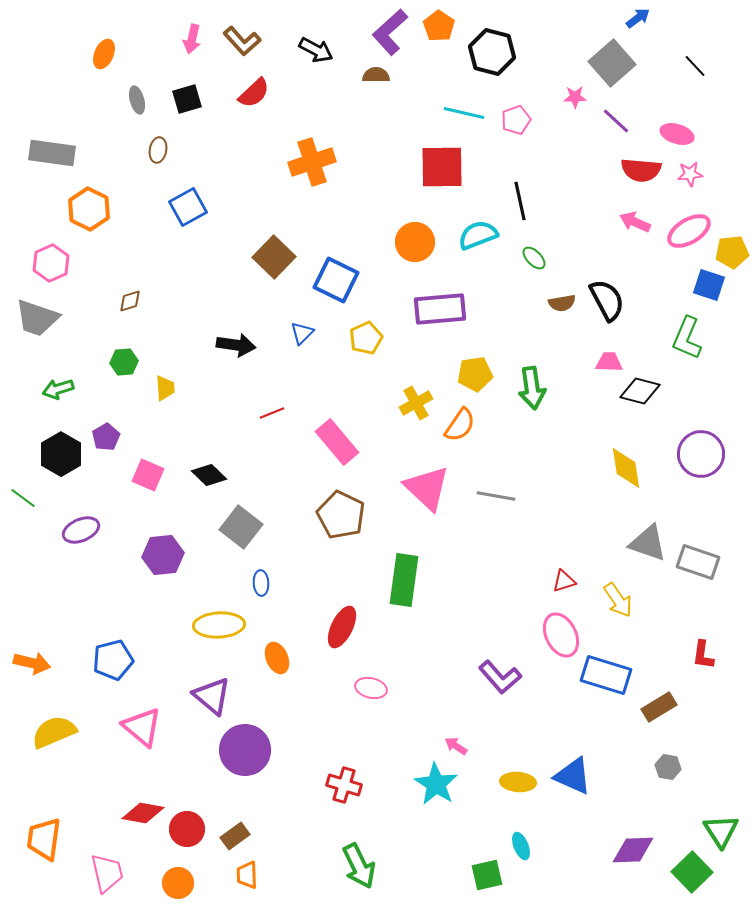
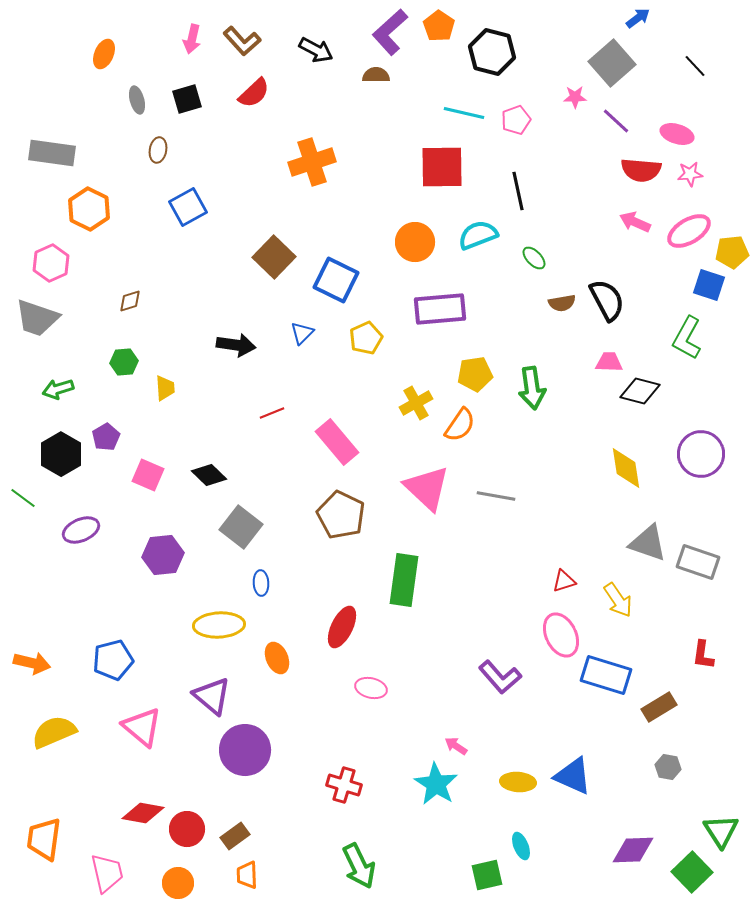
black line at (520, 201): moved 2 px left, 10 px up
green L-shape at (687, 338): rotated 6 degrees clockwise
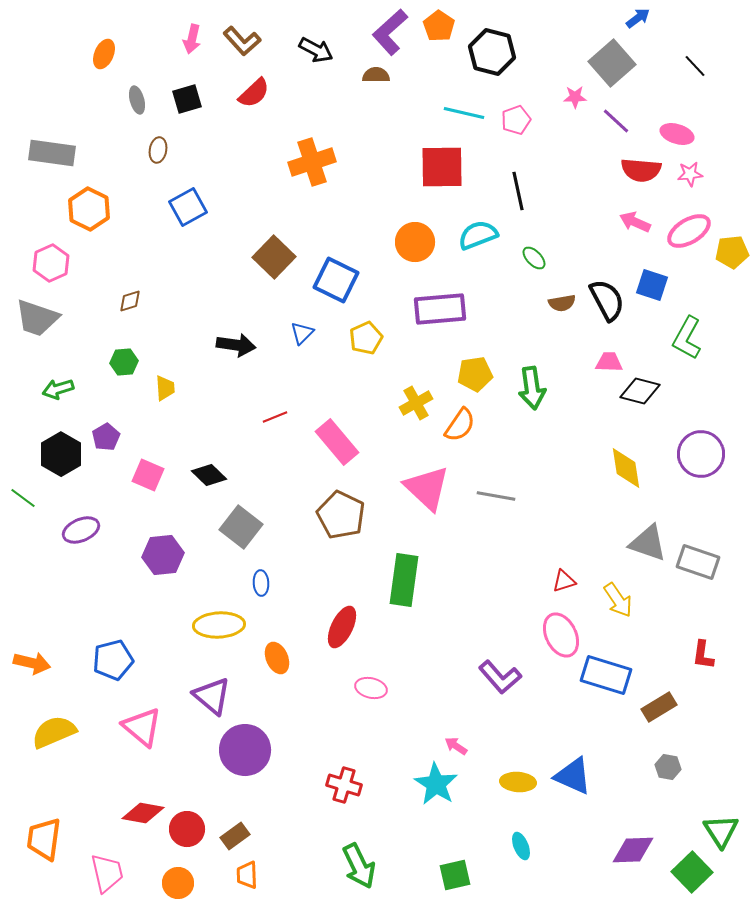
blue square at (709, 285): moved 57 px left
red line at (272, 413): moved 3 px right, 4 px down
green square at (487, 875): moved 32 px left
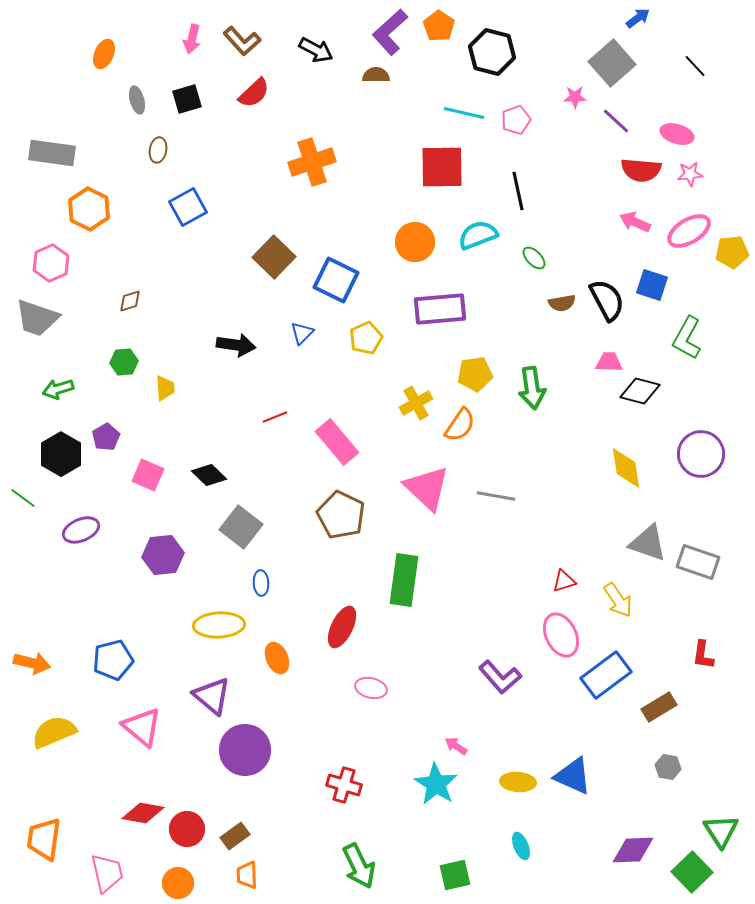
blue rectangle at (606, 675): rotated 54 degrees counterclockwise
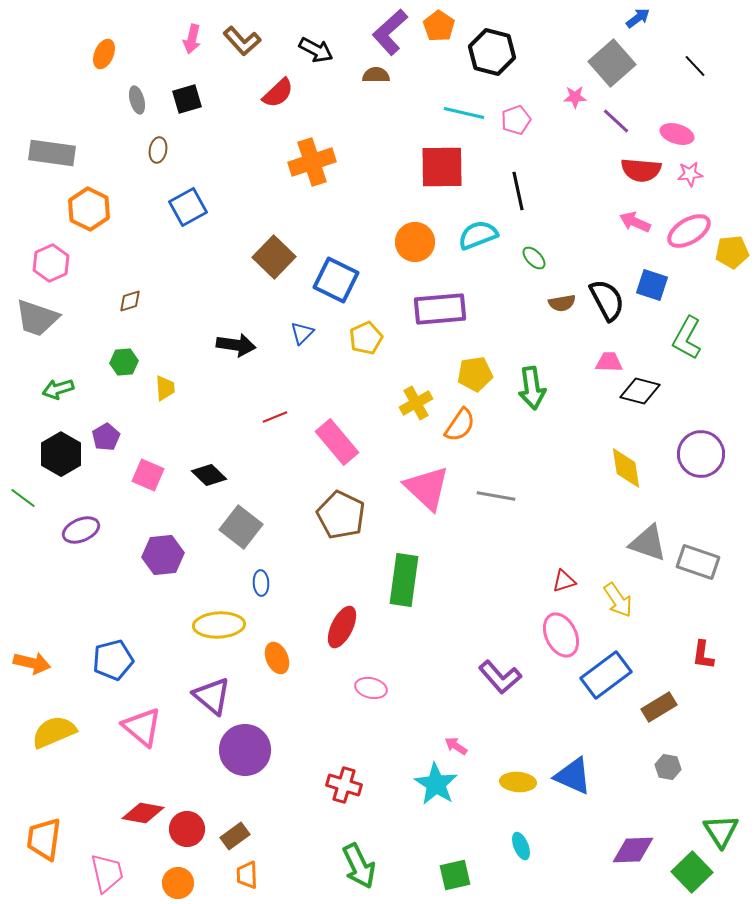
red semicircle at (254, 93): moved 24 px right
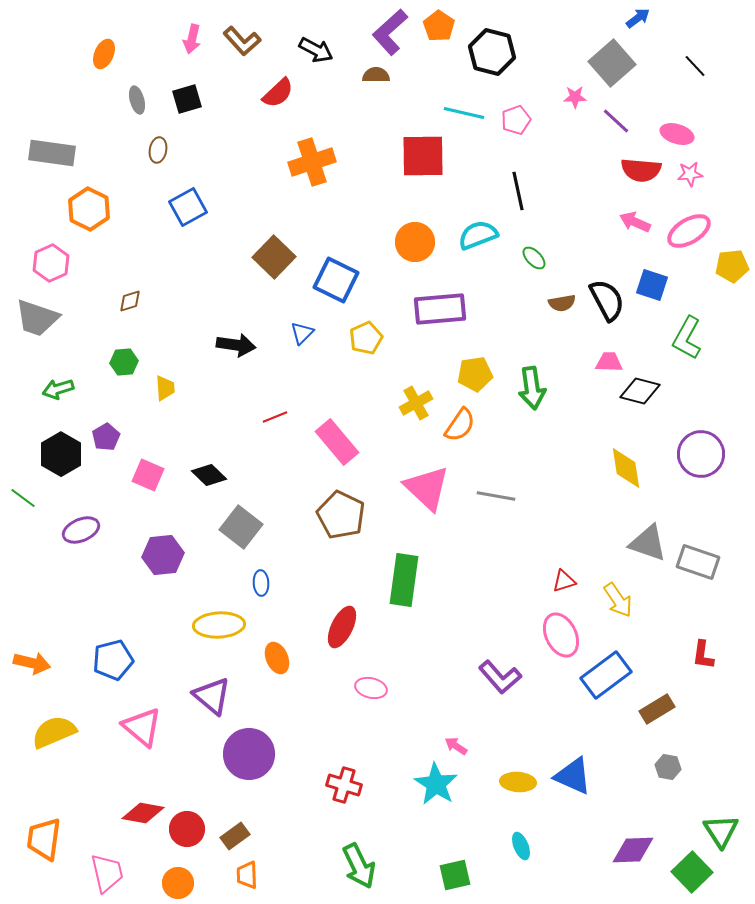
red square at (442, 167): moved 19 px left, 11 px up
yellow pentagon at (732, 252): moved 14 px down
brown rectangle at (659, 707): moved 2 px left, 2 px down
purple circle at (245, 750): moved 4 px right, 4 px down
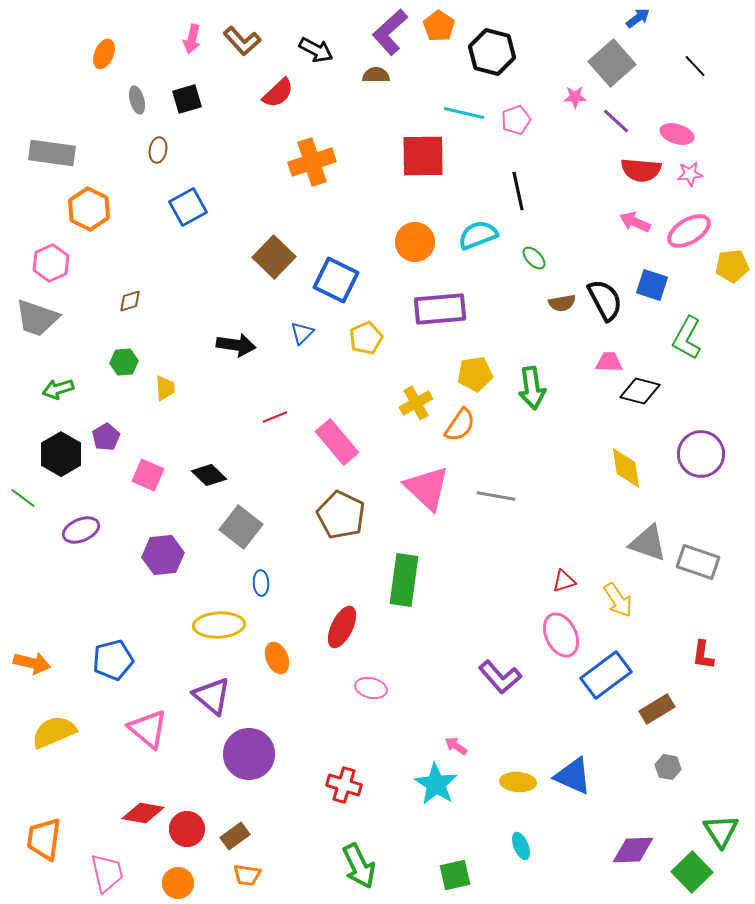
black semicircle at (607, 300): moved 2 px left
pink triangle at (142, 727): moved 6 px right, 2 px down
orange trapezoid at (247, 875): rotated 80 degrees counterclockwise
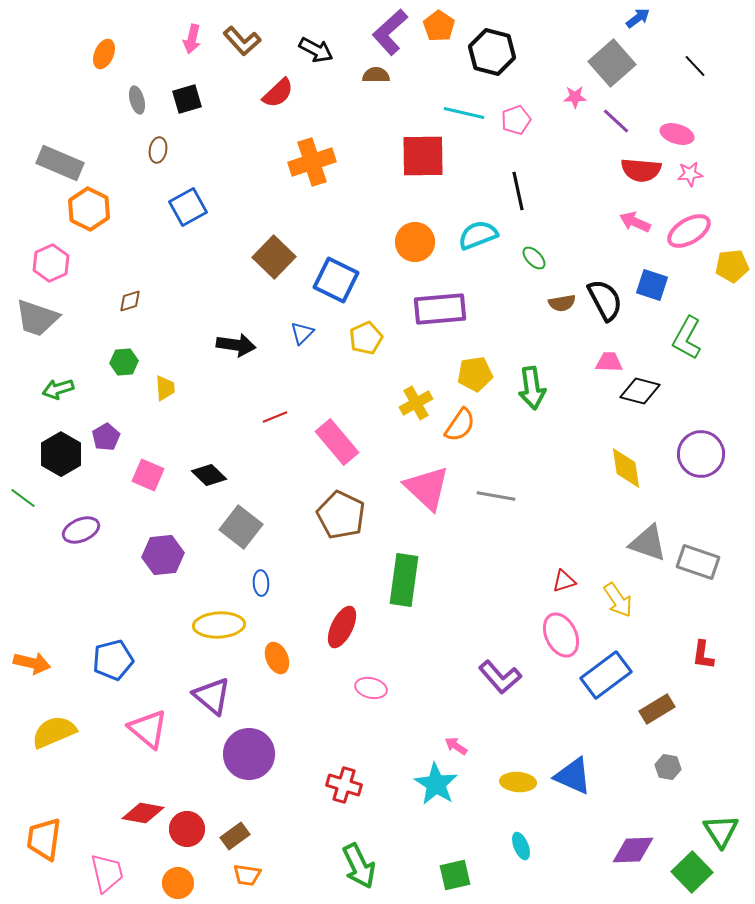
gray rectangle at (52, 153): moved 8 px right, 10 px down; rotated 15 degrees clockwise
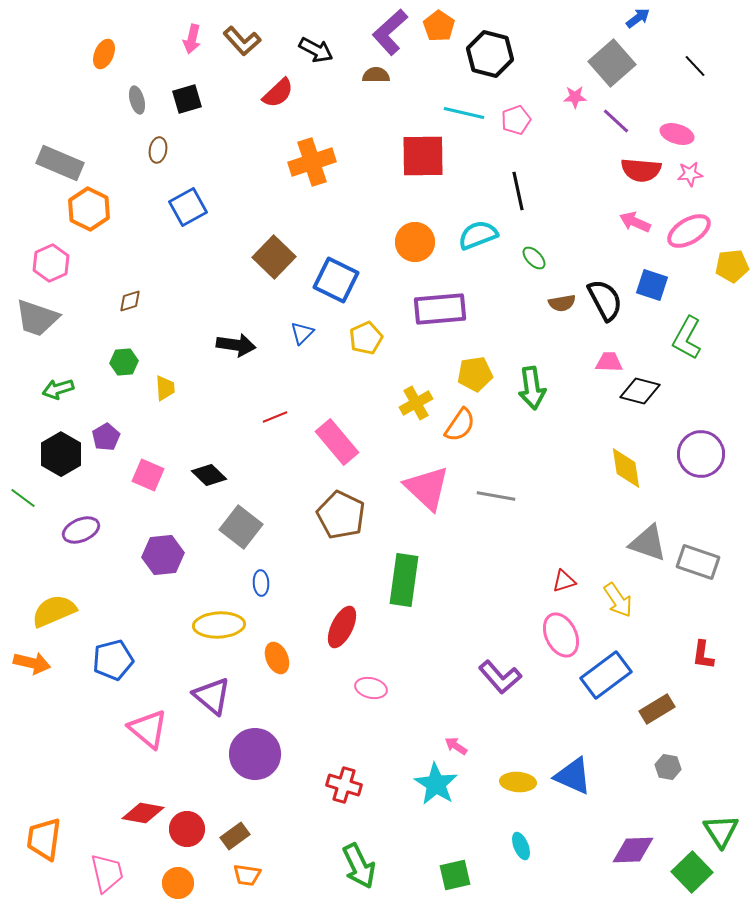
black hexagon at (492, 52): moved 2 px left, 2 px down
yellow semicircle at (54, 732): moved 121 px up
purple circle at (249, 754): moved 6 px right
